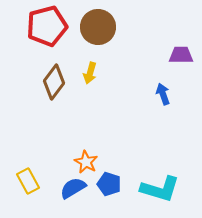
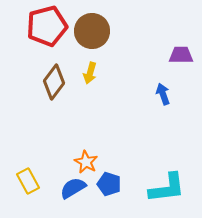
brown circle: moved 6 px left, 4 px down
cyan L-shape: moved 7 px right, 1 px up; rotated 24 degrees counterclockwise
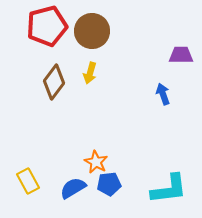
orange star: moved 10 px right
blue pentagon: rotated 25 degrees counterclockwise
cyan L-shape: moved 2 px right, 1 px down
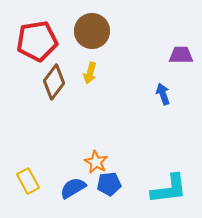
red pentagon: moved 10 px left, 15 px down; rotated 6 degrees clockwise
